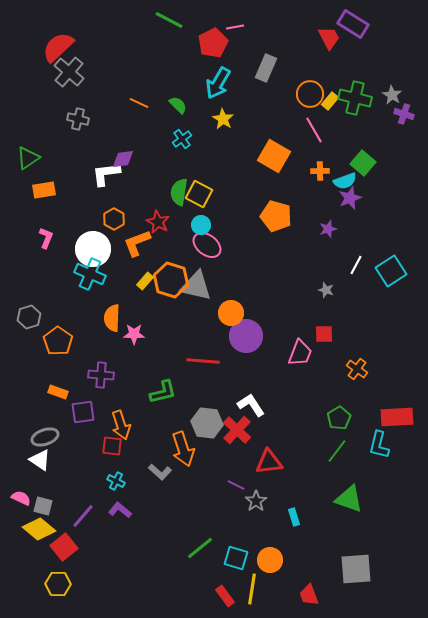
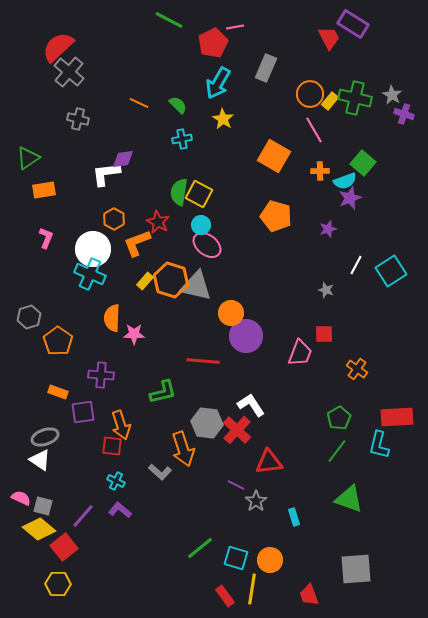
cyan cross at (182, 139): rotated 24 degrees clockwise
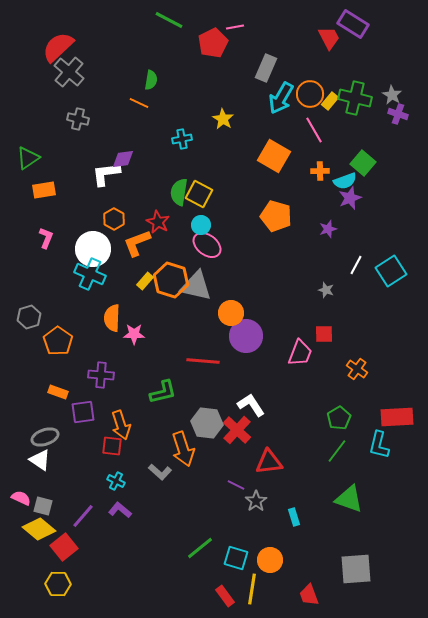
cyan arrow at (218, 83): moved 63 px right, 15 px down
green semicircle at (178, 105): moved 27 px left, 25 px up; rotated 54 degrees clockwise
purple cross at (404, 114): moved 6 px left
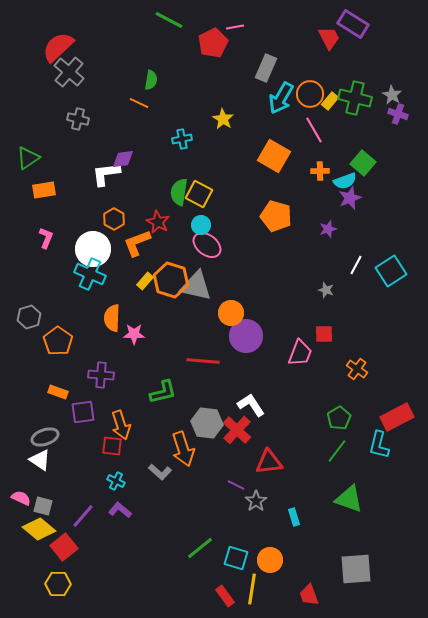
red rectangle at (397, 417): rotated 24 degrees counterclockwise
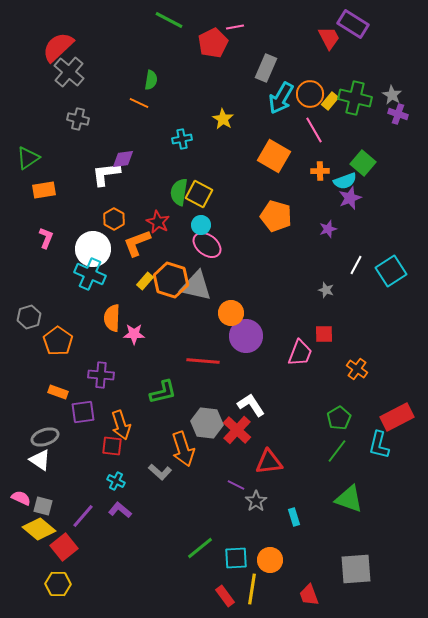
cyan square at (236, 558): rotated 20 degrees counterclockwise
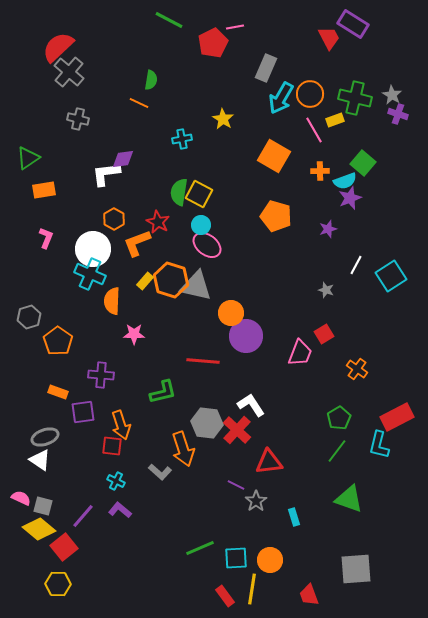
yellow rectangle at (330, 101): moved 5 px right, 19 px down; rotated 30 degrees clockwise
cyan square at (391, 271): moved 5 px down
orange semicircle at (112, 318): moved 17 px up
red square at (324, 334): rotated 30 degrees counterclockwise
green line at (200, 548): rotated 16 degrees clockwise
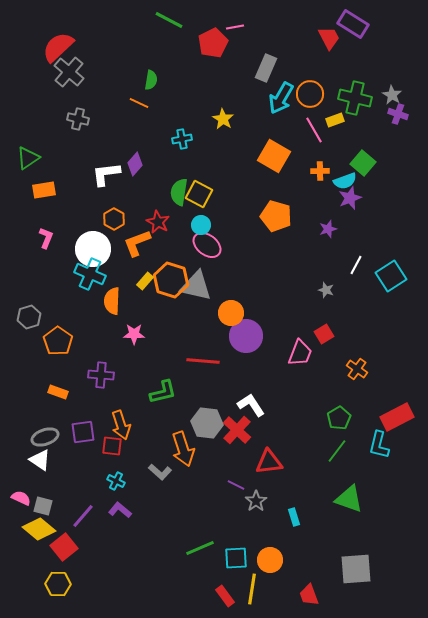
purple diamond at (123, 159): moved 12 px right, 5 px down; rotated 40 degrees counterclockwise
purple square at (83, 412): moved 20 px down
